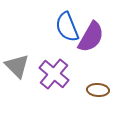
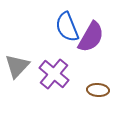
gray triangle: rotated 28 degrees clockwise
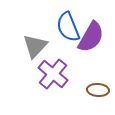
blue semicircle: moved 1 px right
gray triangle: moved 18 px right, 20 px up
purple cross: moved 1 px left
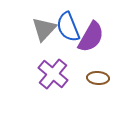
gray triangle: moved 9 px right, 17 px up
brown ellipse: moved 12 px up
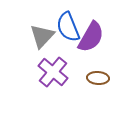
gray triangle: moved 2 px left, 7 px down
purple cross: moved 2 px up
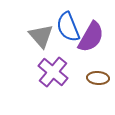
gray triangle: moved 1 px left; rotated 24 degrees counterclockwise
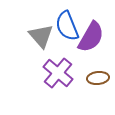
blue semicircle: moved 1 px left, 1 px up
purple cross: moved 5 px right, 1 px down
brown ellipse: rotated 10 degrees counterclockwise
